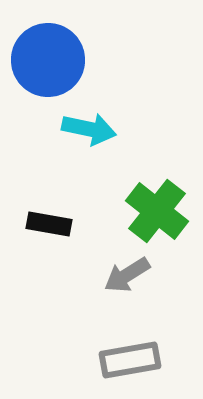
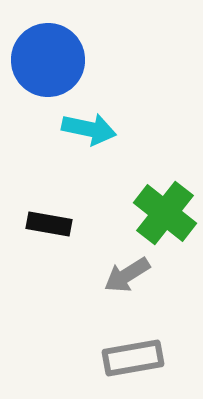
green cross: moved 8 px right, 2 px down
gray rectangle: moved 3 px right, 2 px up
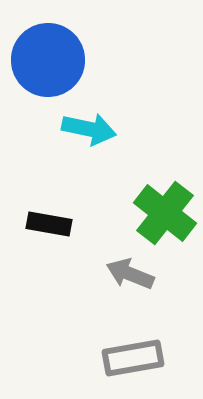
gray arrow: moved 3 px right, 1 px up; rotated 54 degrees clockwise
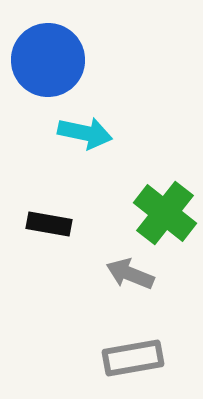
cyan arrow: moved 4 px left, 4 px down
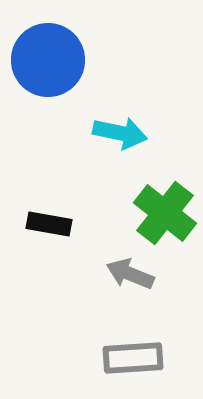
cyan arrow: moved 35 px right
gray rectangle: rotated 6 degrees clockwise
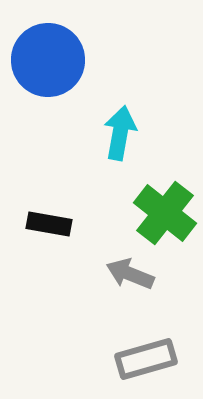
cyan arrow: rotated 92 degrees counterclockwise
gray rectangle: moved 13 px right, 1 px down; rotated 12 degrees counterclockwise
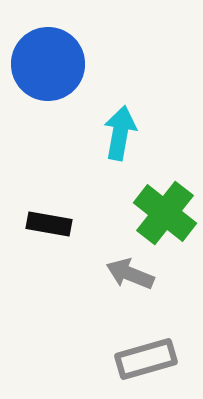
blue circle: moved 4 px down
